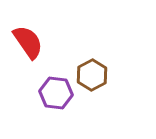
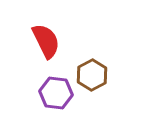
red semicircle: moved 18 px right, 1 px up; rotated 9 degrees clockwise
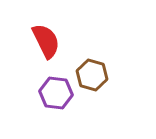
brown hexagon: rotated 16 degrees counterclockwise
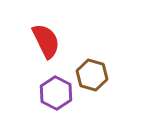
purple hexagon: rotated 20 degrees clockwise
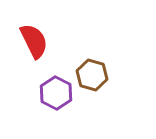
red semicircle: moved 12 px left
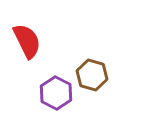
red semicircle: moved 7 px left
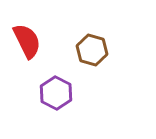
brown hexagon: moved 25 px up
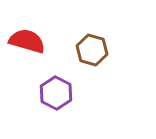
red semicircle: rotated 48 degrees counterclockwise
